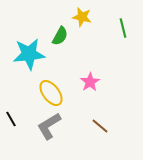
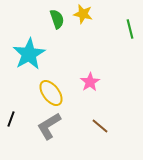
yellow star: moved 1 px right, 3 px up
green line: moved 7 px right, 1 px down
green semicircle: moved 3 px left, 17 px up; rotated 48 degrees counterclockwise
cyan star: rotated 24 degrees counterclockwise
black line: rotated 49 degrees clockwise
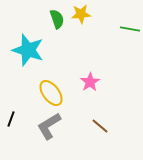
yellow star: moved 2 px left; rotated 18 degrees counterclockwise
green line: rotated 66 degrees counterclockwise
cyan star: moved 1 px left, 4 px up; rotated 24 degrees counterclockwise
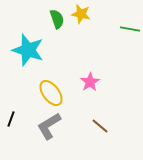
yellow star: rotated 18 degrees clockwise
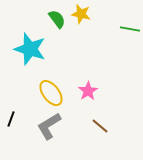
green semicircle: rotated 18 degrees counterclockwise
cyan star: moved 2 px right, 1 px up
pink star: moved 2 px left, 9 px down
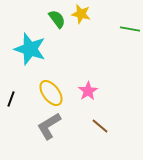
black line: moved 20 px up
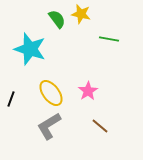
green line: moved 21 px left, 10 px down
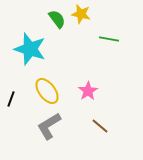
yellow ellipse: moved 4 px left, 2 px up
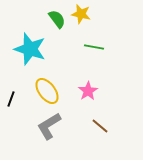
green line: moved 15 px left, 8 px down
